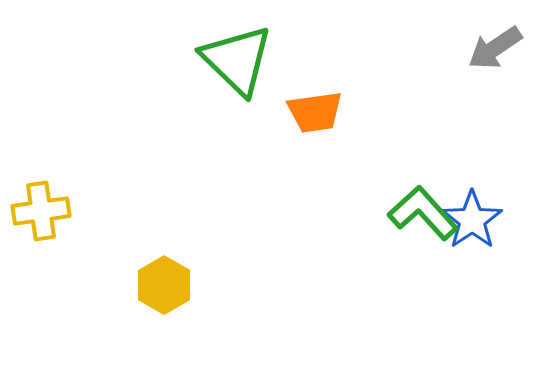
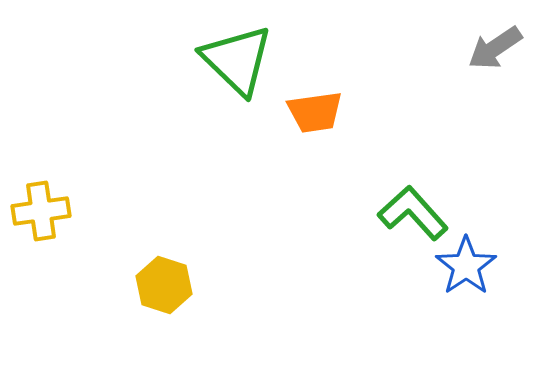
green L-shape: moved 10 px left
blue star: moved 6 px left, 46 px down
yellow hexagon: rotated 12 degrees counterclockwise
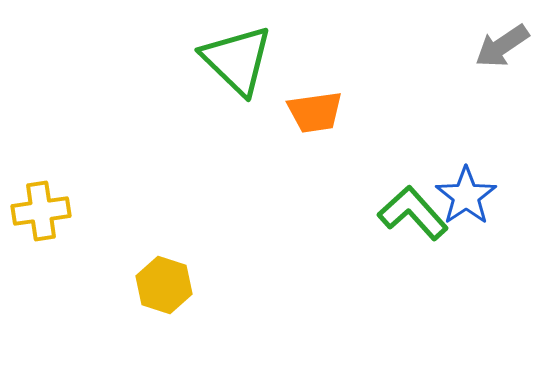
gray arrow: moved 7 px right, 2 px up
blue star: moved 70 px up
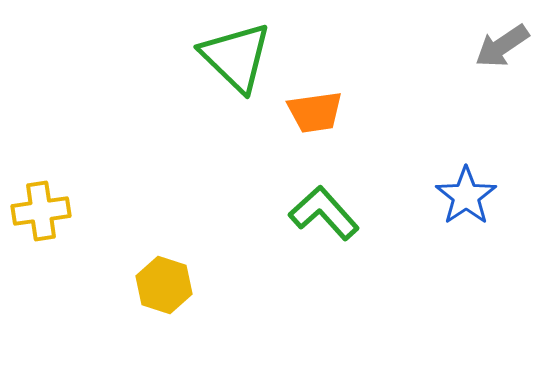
green triangle: moved 1 px left, 3 px up
green L-shape: moved 89 px left
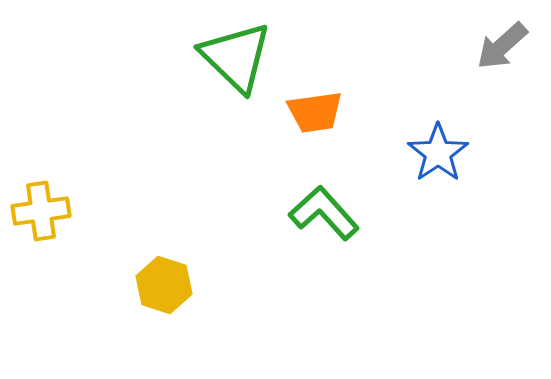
gray arrow: rotated 8 degrees counterclockwise
blue star: moved 28 px left, 43 px up
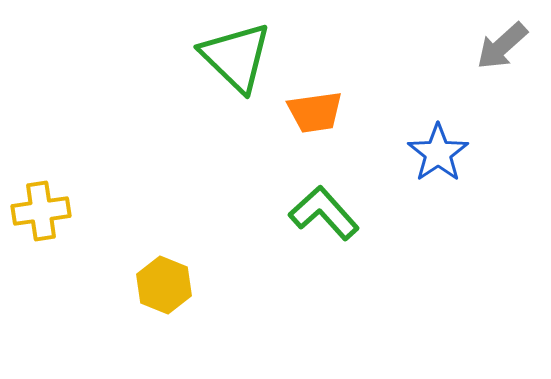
yellow hexagon: rotated 4 degrees clockwise
